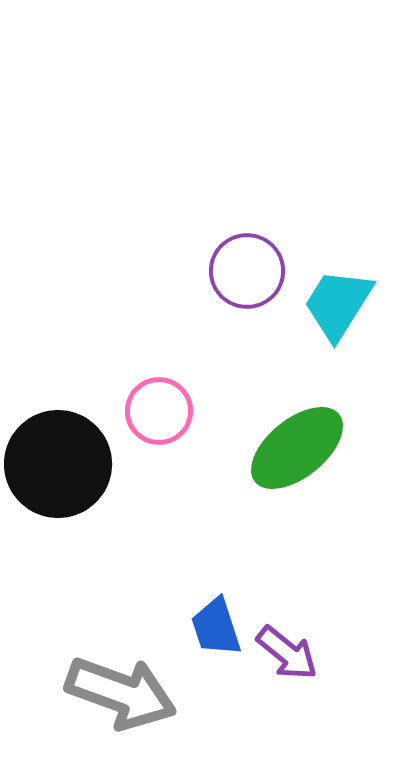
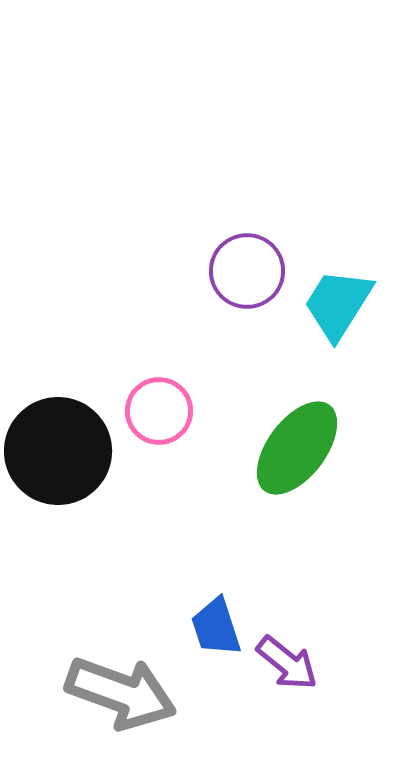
green ellipse: rotated 14 degrees counterclockwise
black circle: moved 13 px up
purple arrow: moved 10 px down
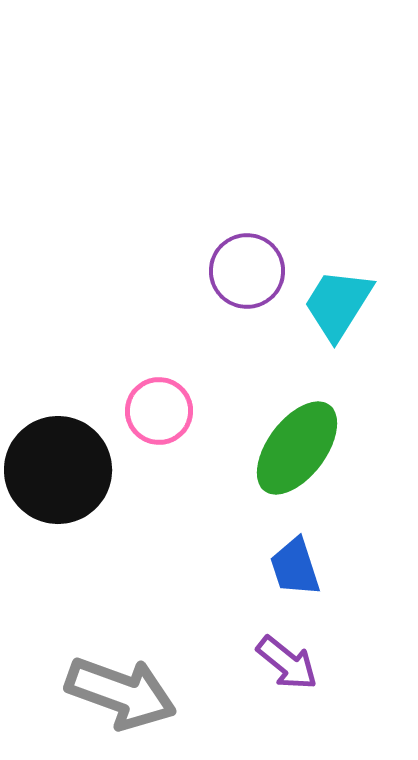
black circle: moved 19 px down
blue trapezoid: moved 79 px right, 60 px up
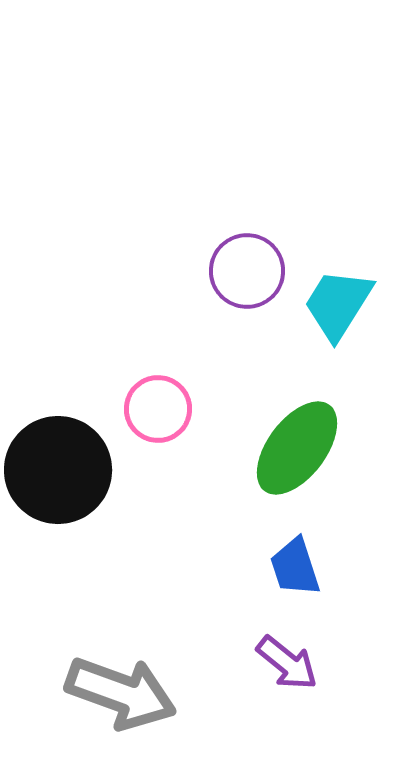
pink circle: moved 1 px left, 2 px up
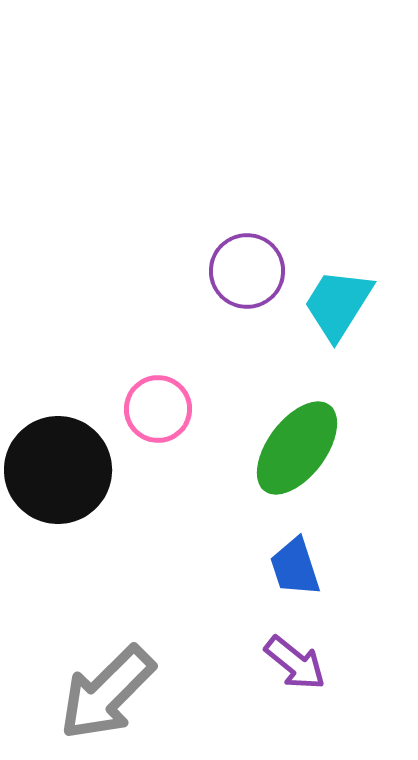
purple arrow: moved 8 px right
gray arrow: moved 14 px left; rotated 115 degrees clockwise
